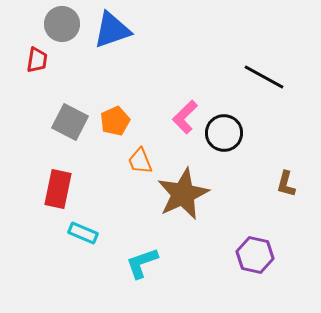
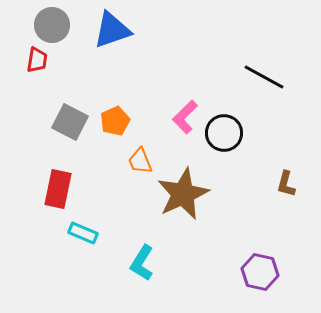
gray circle: moved 10 px left, 1 px down
purple hexagon: moved 5 px right, 17 px down
cyan L-shape: rotated 39 degrees counterclockwise
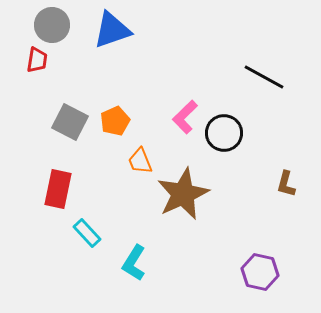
cyan rectangle: moved 4 px right; rotated 24 degrees clockwise
cyan L-shape: moved 8 px left
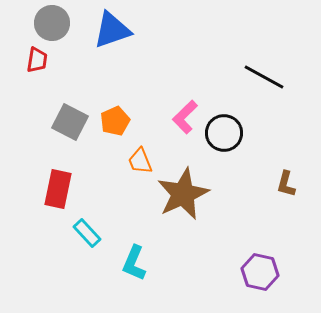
gray circle: moved 2 px up
cyan L-shape: rotated 9 degrees counterclockwise
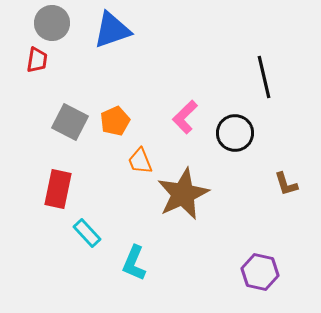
black line: rotated 48 degrees clockwise
black circle: moved 11 px right
brown L-shape: rotated 32 degrees counterclockwise
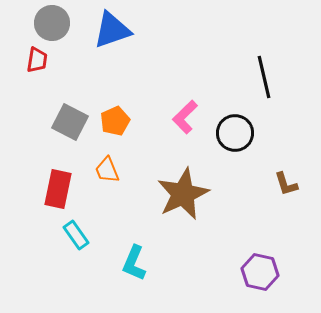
orange trapezoid: moved 33 px left, 9 px down
cyan rectangle: moved 11 px left, 2 px down; rotated 8 degrees clockwise
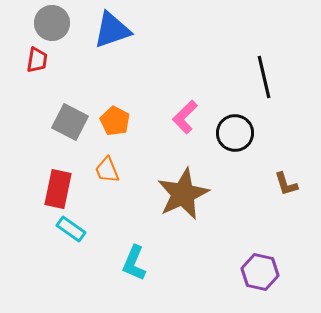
orange pentagon: rotated 20 degrees counterclockwise
cyan rectangle: moved 5 px left, 6 px up; rotated 20 degrees counterclockwise
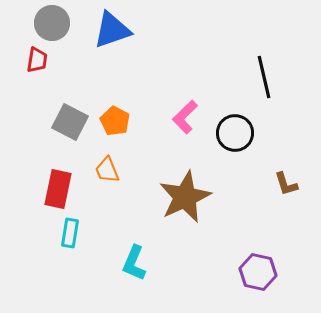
brown star: moved 2 px right, 3 px down
cyan rectangle: moved 1 px left, 4 px down; rotated 64 degrees clockwise
purple hexagon: moved 2 px left
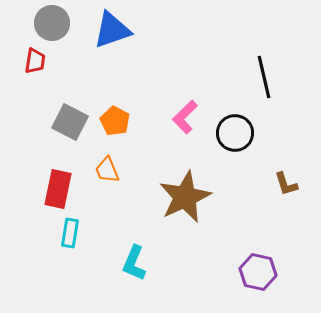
red trapezoid: moved 2 px left, 1 px down
